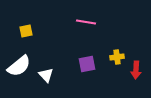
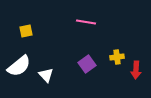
purple square: rotated 24 degrees counterclockwise
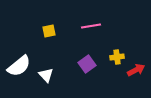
pink line: moved 5 px right, 4 px down; rotated 18 degrees counterclockwise
yellow square: moved 23 px right
red arrow: rotated 120 degrees counterclockwise
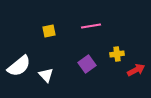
yellow cross: moved 3 px up
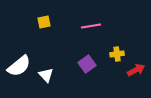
yellow square: moved 5 px left, 9 px up
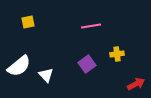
yellow square: moved 16 px left
red arrow: moved 14 px down
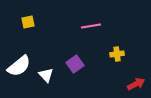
purple square: moved 12 px left
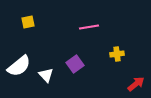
pink line: moved 2 px left, 1 px down
red arrow: rotated 12 degrees counterclockwise
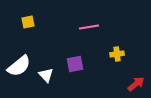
purple square: rotated 24 degrees clockwise
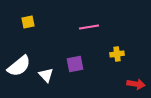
red arrow: rotated 48 degrees clockwise
